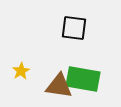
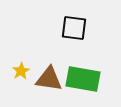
brown triangle: moved 10 px left, 7 px up
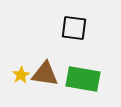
yellow star: moved 4 px down
brown triangle: moved 4 px left, 5 px up
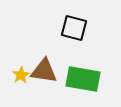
black square: rotated 8 degrees clockwise
brown triangle: moved 1 px left, 3 px up
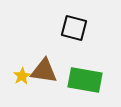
yellow star: moved 1 px right, 1 px down
green rectangle: moved 2 px right, 1 px down
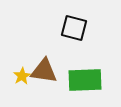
green rectangle: rotated 12 degrees counterclockwise
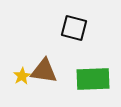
green rectangle: moved 8 px right, 1 px up
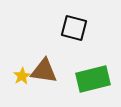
green rectangle: rotated 12 degrees counterclockwise
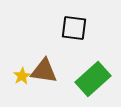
black square: rotated 8 degrees counterclockwise
green rectangle: rotated 28 degrees counterclockwise
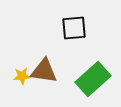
black square: rotated 12 degrees counterclockwise
yellow star: rotated 24 degrees clockwise
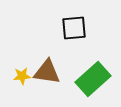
brown triangle: moved 3 px right, 1 px down
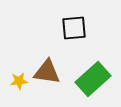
yellow star: moved 3 px left, 5 px down
